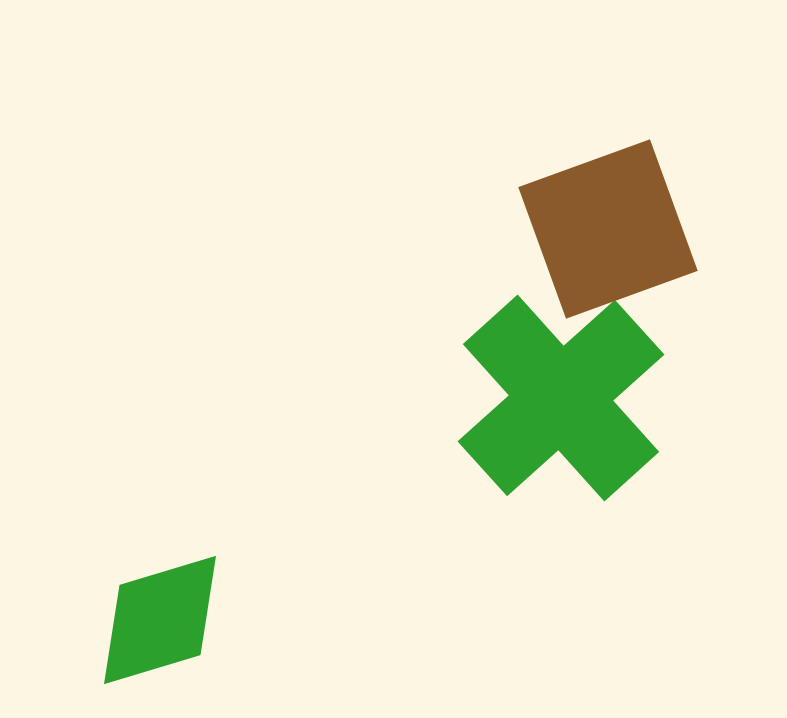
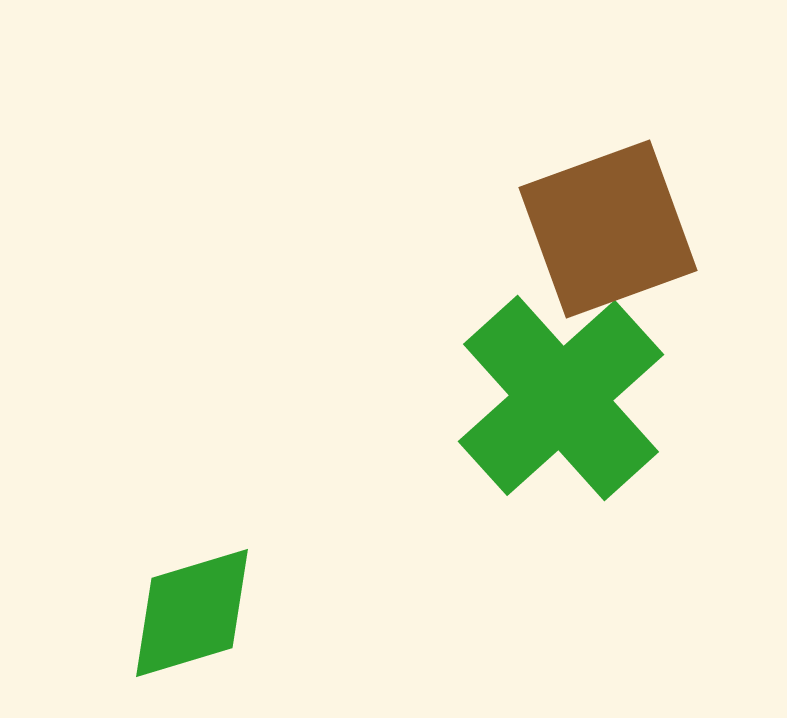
green diamond: moved 32 px right, 7 px up
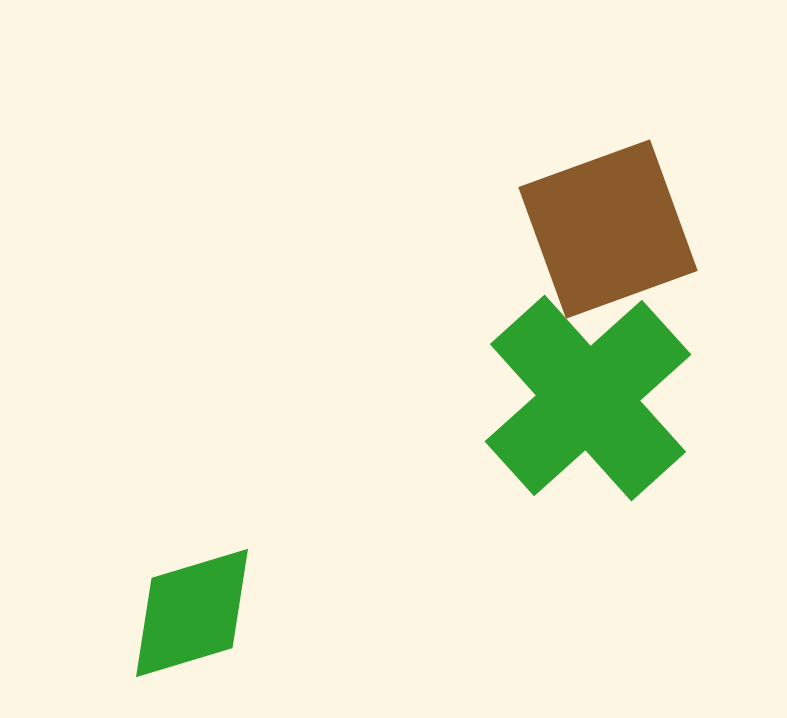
green cross: moved 27 px right
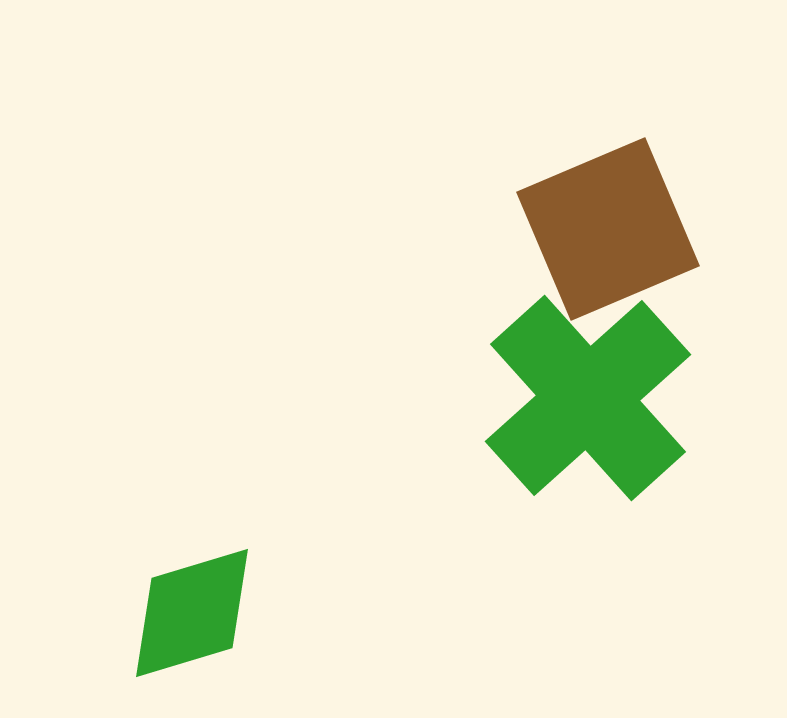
brown square: rotated 3 degrees counterclockwise
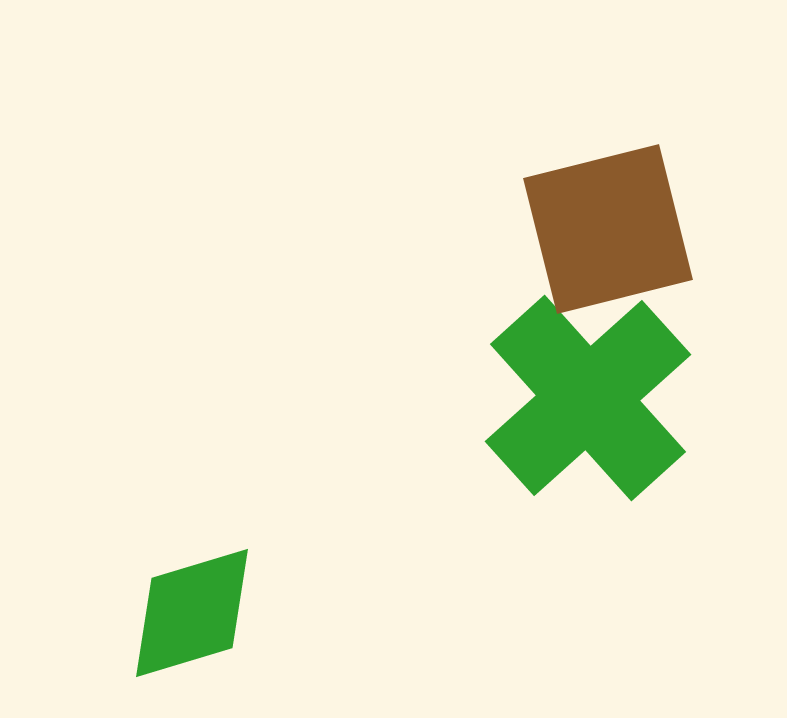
brown square: rotated 9 degrees clockwise
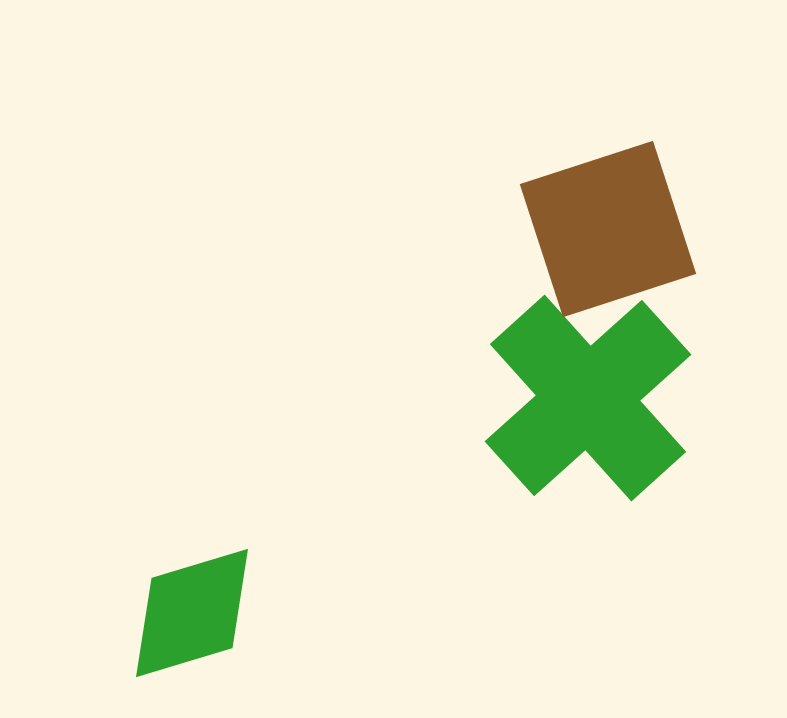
brown square: rotated 4 degrees counterclockwise
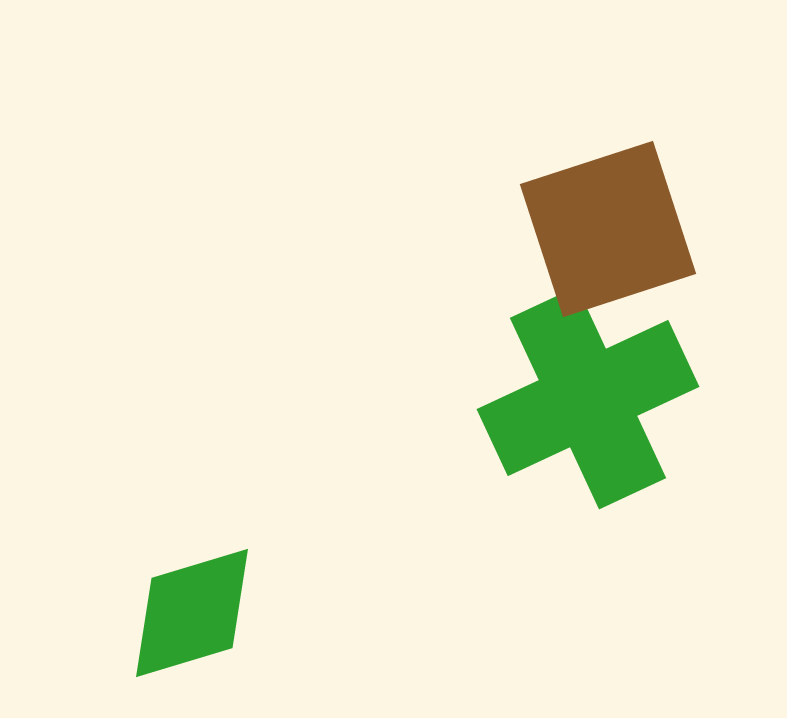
green cross: rotated 17 degrees clockwise
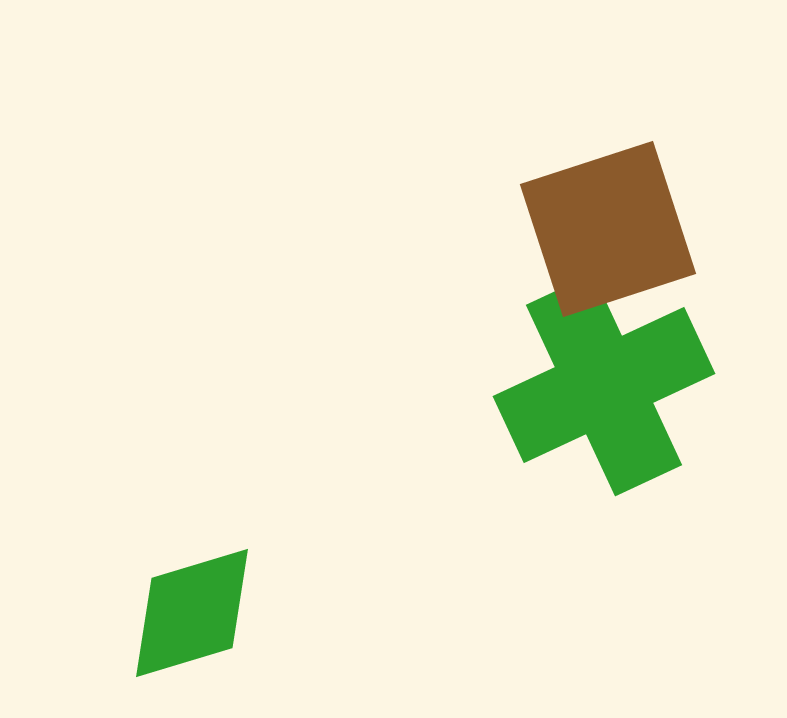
green cross: moved 16 px right, 13 px up
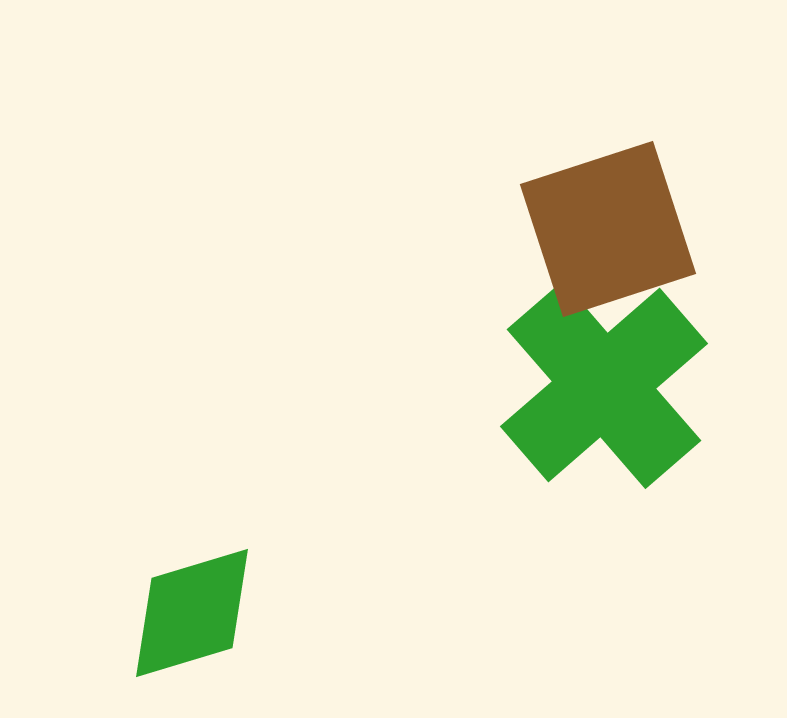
green cross: rotated 16 degrees counterclockwise
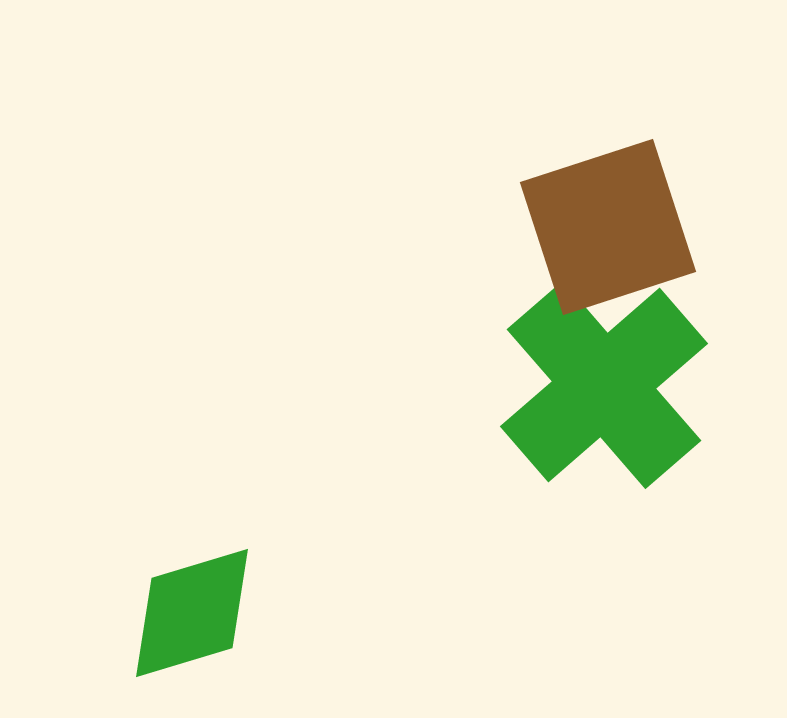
brown square: moved 2 px up
